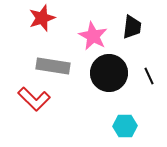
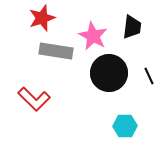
gray rectangle: moved 3 px right, 15 px up
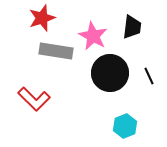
black circle: moved 1 px right
cyan hexagon: rotated 20 degrees counterclockwise
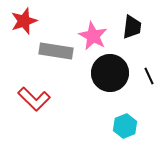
red star: moved 18 px left, 3 px down
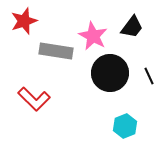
black trapezoid: rotated 30 degrees clockwise
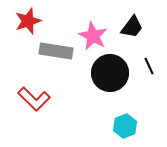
red star: moved 4 px right
black line: moved 10 px up
